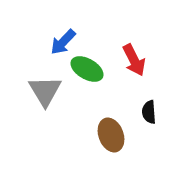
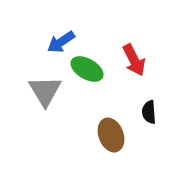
blue arrow: moved 2 px left; rotated 12 degrees clockwise
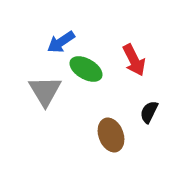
green ellipse: moved 1 px left
black semicircle: rotated 30 degrees clockwise
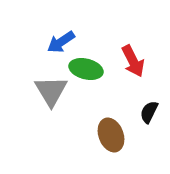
red arrow: moved 1 px left, 1 px down
green ellipse: rotated 16 degrees counterclockwise
gray triangle: moved 6 px right
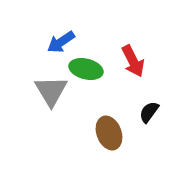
black semicircle: rotated 10 degrees clockwise
brown ellipse: moved 2 px left, 2 px up
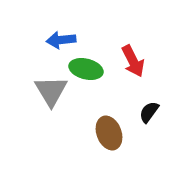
blue arrow: moved 2 px up; rotated 28 degrees clockwise
